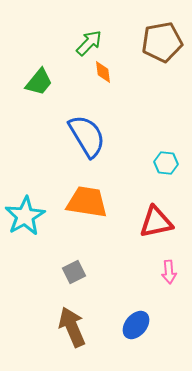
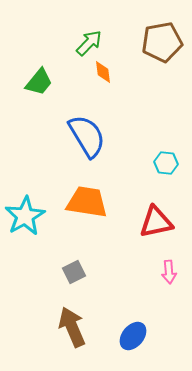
blue ellipse: moved 3 px left, 11 px down
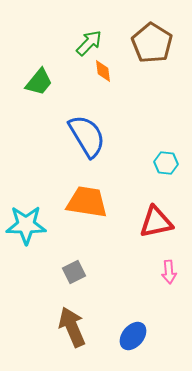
brown pentagon: moved 10 px left, 1 px down; rotated 30 degrees counterclockwise
orange diamond: moved 1 px up
cyan star: moved 1 px right, 9 px down; rotated 30 degrees clockwise
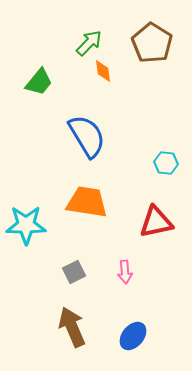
pink arrow: moved 44 px left
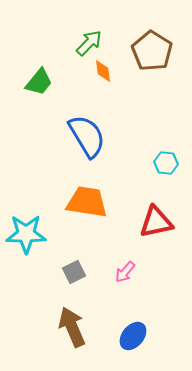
brown pentagon: moved 8 px down
cyan star: moved 9 px down
pink arrow: rotated 45 degrees clockwise
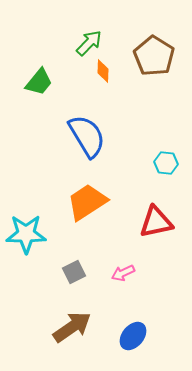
brown pentagon: moved 2 px right, 5 px down
orange diamond: rotated 10 degrees clockwise
orange trapezoid: rotated 42 degrees counterclockwise
pink arrow: moved 2 px left, 1 px down; rotated 25 degrees clockwise
brown arrow: rotated 78 degrees clockwise
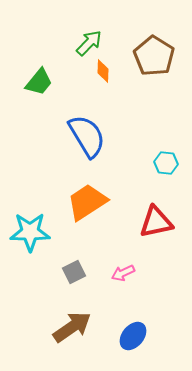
cyan star: moved 4 px right, 2 px up
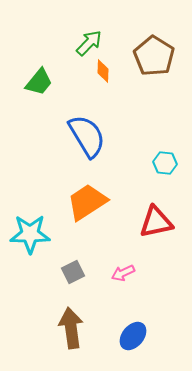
cyan hexagon: moved 1 px left
cyan star: moved 2 px down
gray square: moved 1 px left
brown arrow: moved 1 px left, 1 px down; rotated 63 degrees counterclockwise
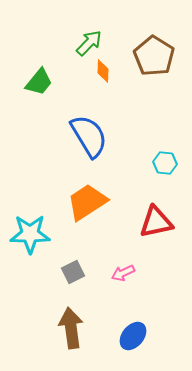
blue semicircle: moved 2 px right
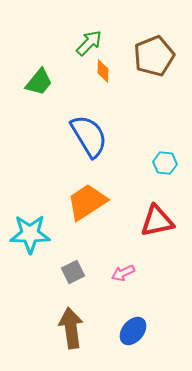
brown pentagon: rotated 18 degrees clockwise
red triangle: moved 1 px right, 1 px up
blue ellipse: moved 5 px up
